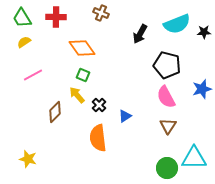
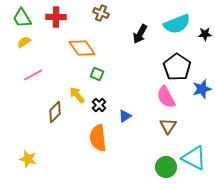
black star: moved 1 px right, 2 px down
black pentagon: moved 10 px right, 2 px down; rotated 20 degrees clockwise
green square: moved 14 px right, 1 px up
cyan triangle: rotated 28 degrees clockwise
green circle: moved 1 px left, 1 px up
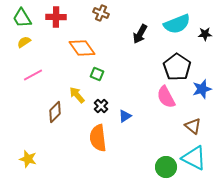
black cross: moved 2 px right, 1 px down
brown triangle: moved 25 px right; rotated 24 degrees counterclockwise
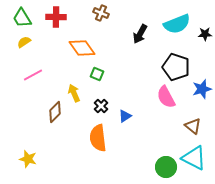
black pentagon: moved 1 px left; rotated 16 degrees counterclockwise
yellow arrow: moved 3 px left, 2 px up; rotated 18 degrees clockwise
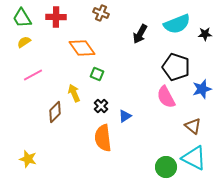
orange semicircle: moved 5 px right
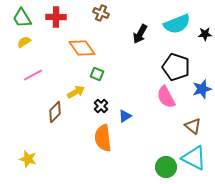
yellow arrow: moved 2 px right, 1 px up; rotated 84 degrees clockwise
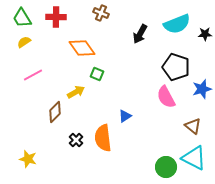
black cross: moved 25 px left, 34 px down
